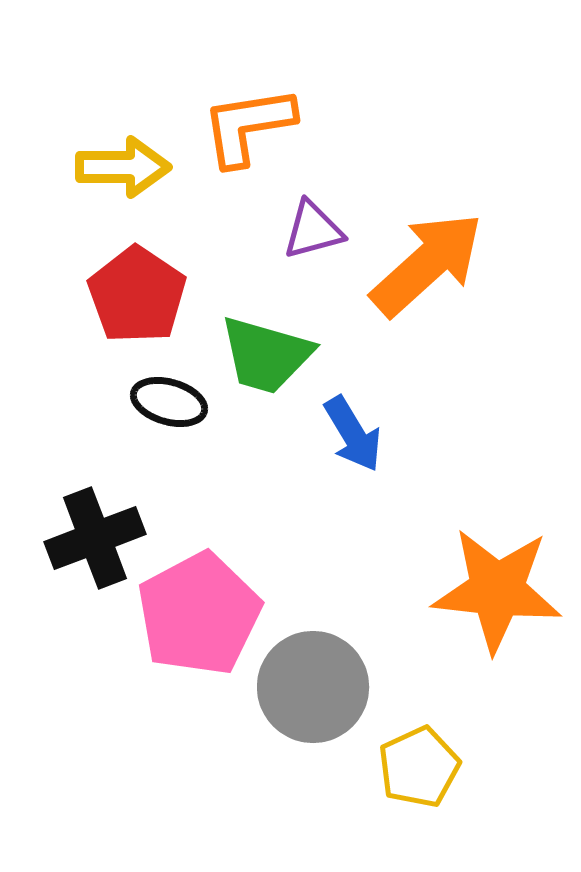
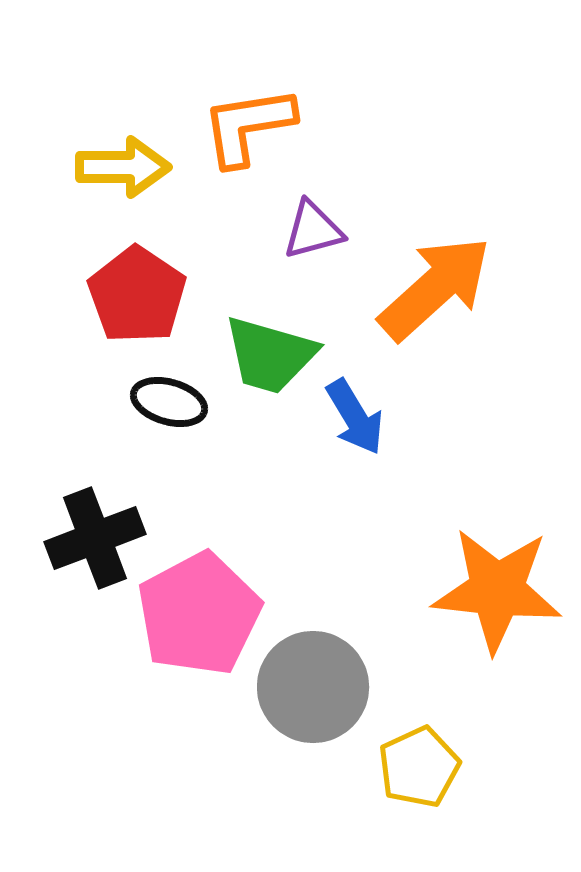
orange arrow: moved 8 px right, 24 px down
green trapezoid: moved 4 px right
blue arrow: moved 2 px right, 17 px up
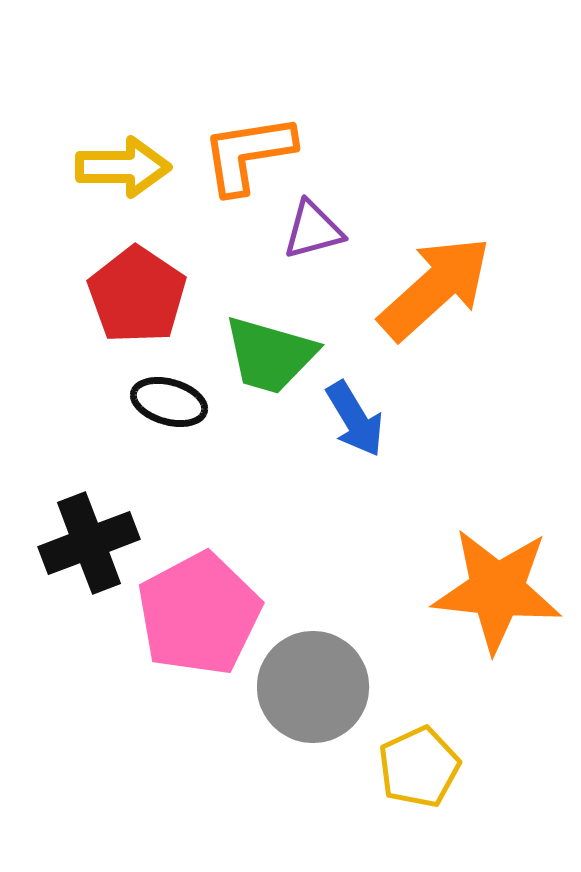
orange L-shape: moved 28 px down
blue arrow: moved 2 px down
black cross: moved 6 px left, 5 px down
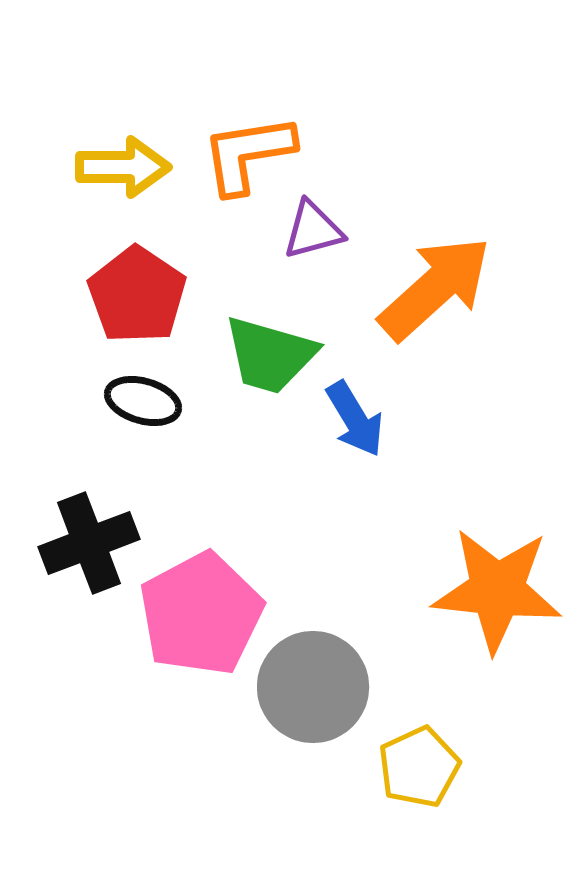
black ellipse: moved 26 px left, 1 px up
pink pentagon: moved 2 px right
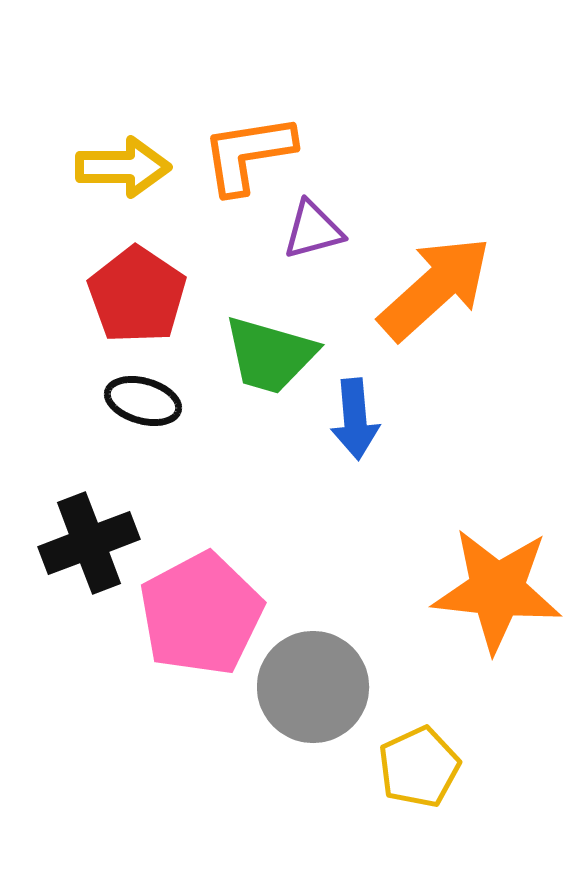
blue arrow: rotated 26 degrees clockwise
